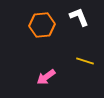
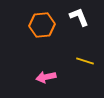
pink arrow: rotated 24 degrees clockwise
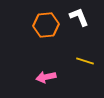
orange hexagon: moved 4 px right
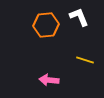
yellow line: moved 1 px up
pink arrow: moved 3 px right, 3 px down; rotated 18 degrees clockwise
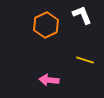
white L-shape: moved 3 px right, 2 px up
orange hexagon: rotated 20 degrees counterclockwise
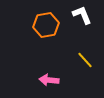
orange hexagon: rotated 15 degrees clockwise
yellow line: rotated 30 degrees clockwise
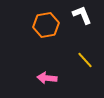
pink arrow: moved 2 px left, 2 px up
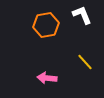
yellow line: moved 2 px down
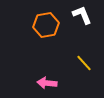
yellow line: moved 1 px left, 1 px down
pink arrow: moved 5 px down
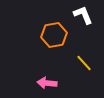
white L-shape: moved 1 px right
orange hexagon: moved 8 px right, 10 px down
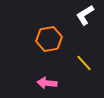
white L-shape: moved 2 px right; rotated 100 degrees counterclockwise
orange hexagon: moved 5 px left, 4 px down
